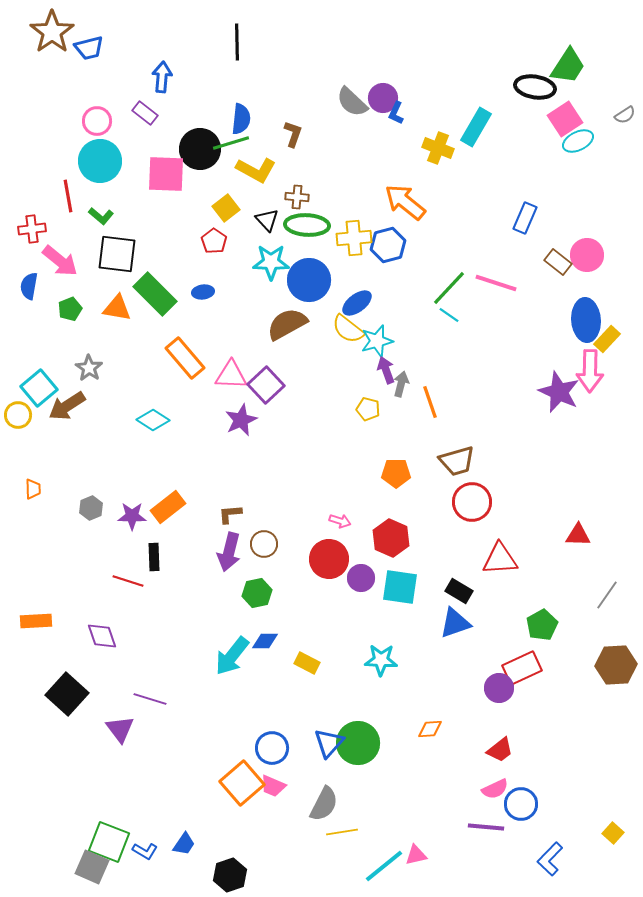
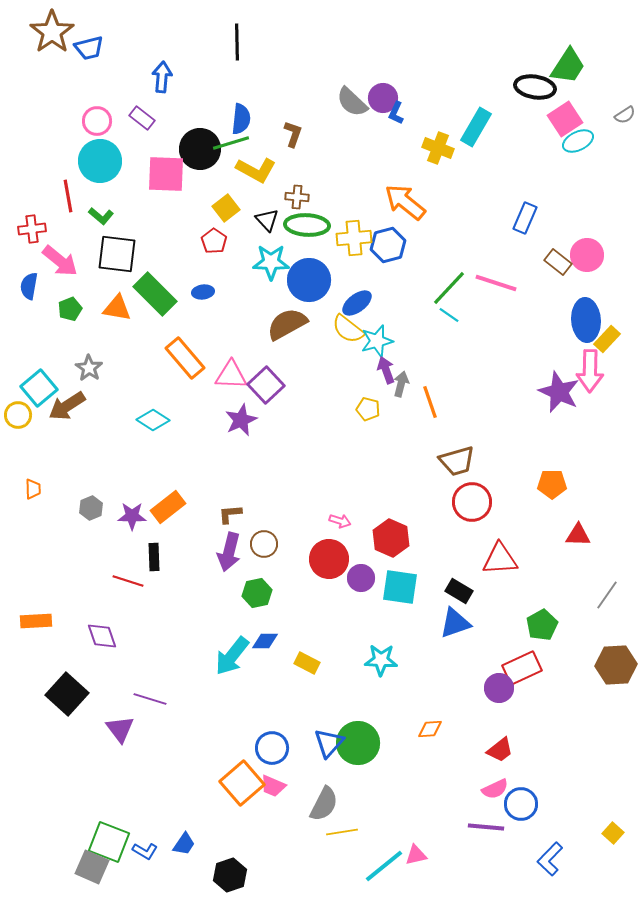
purple rectangle at (145, 113): moved 3 px left, 5 px down
orange pentagon at (396, 473): moved 156 px right, 11 px down
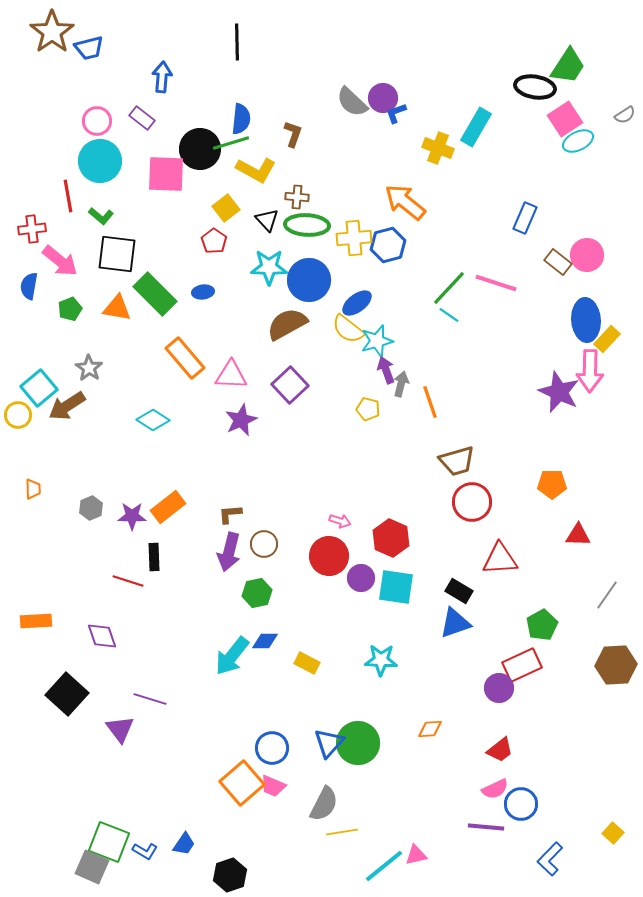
blue L-shape at (396, 113): rotated 45 degrees clockwise
cyan star at (271, 262): moved 2 px left, 5 px down
purple square at (266, 385): moved 24 px right
red circle at (329, 559): moved 3 px up
cyan square at (400, 587): moved 4 px left
red rectangle at (522, 668): moved 3 px up
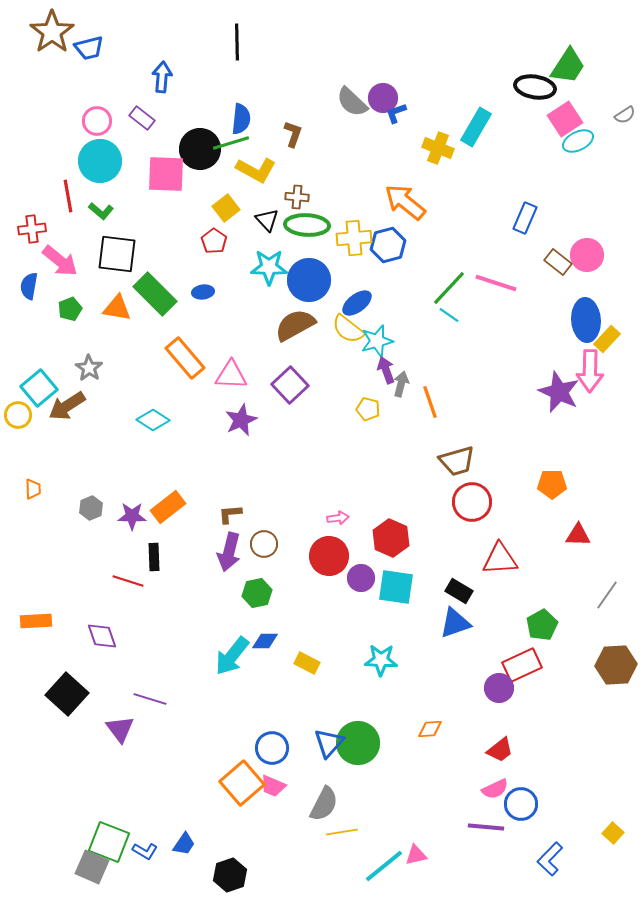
green L-shape at (101, 216): moved 5 px up
brown semicircle at (287, 324): moved 8 px right, 1 px down
pink arrow at (340, 521): moved 2 px left, 3 px up; rotated 25 degrees counterclockwise
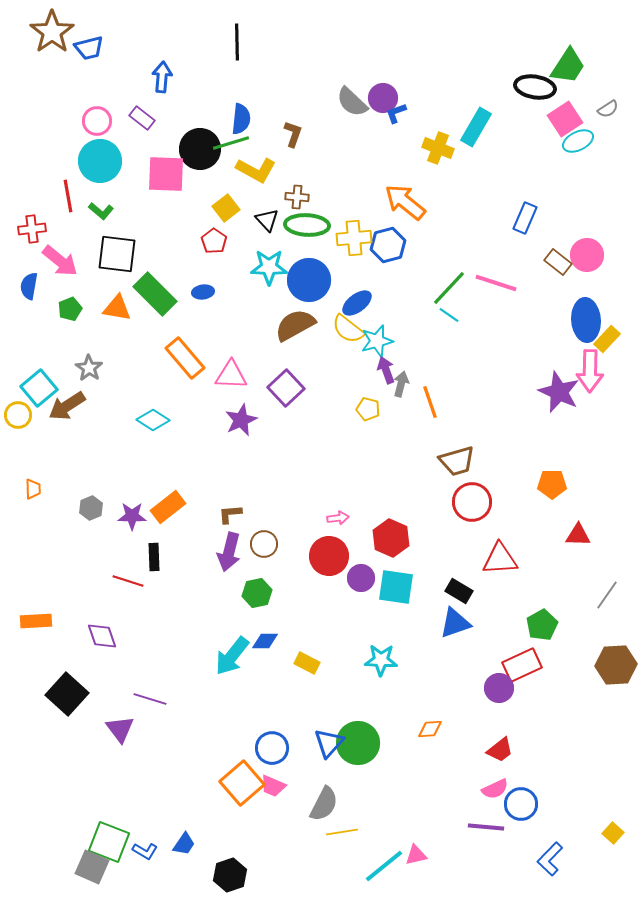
gray semicircle at (625, 115): moved 17 px left, 6 px up
purple square at (290, 385): moved 4 px left, 3 px down
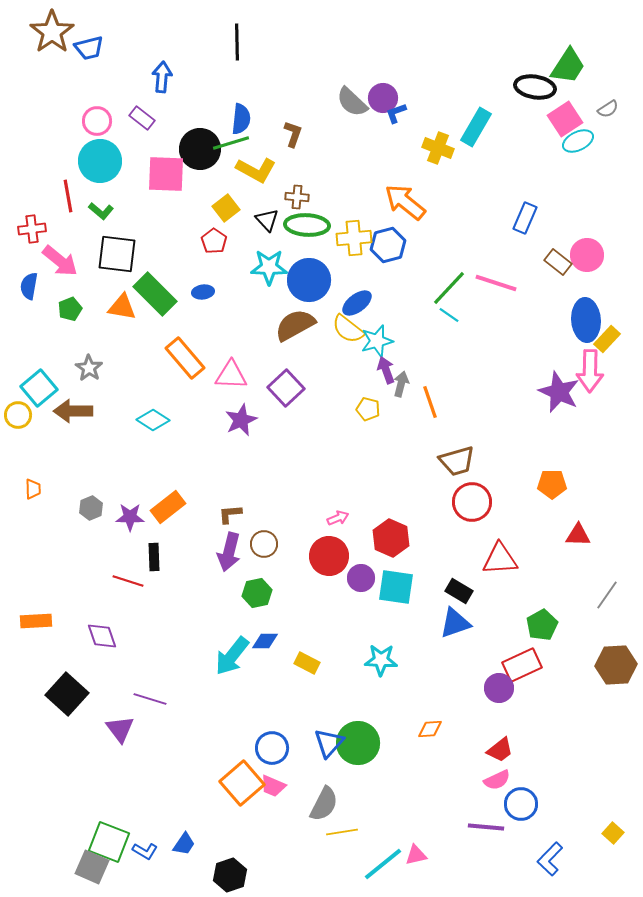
orange triangle at (117, 308): moved 5 px right, 1 px up
brown arrow at (67, 406): moved 6 px right, 5 px down; rotated 33 degrees clockwise
purple star at (132, 516): moved 2 px left, 1 px down
pink arrow at (338, 518): rotated 15 degrees counterclockwise
pink semicircle at (495, 789): moved 2 px right, 9 px up
cyan line at (384, 866): moved 1 px left, 2 px up
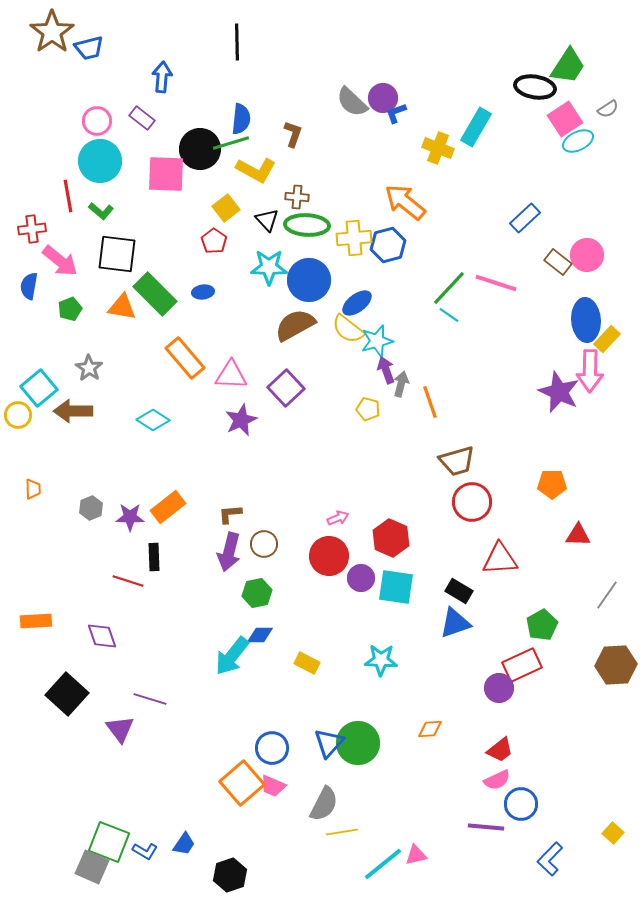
blue rectangle at (525, 218): rotated 24 degrees clockwise
blue diamond at (265, 641): moved 5 px left, 6 px up
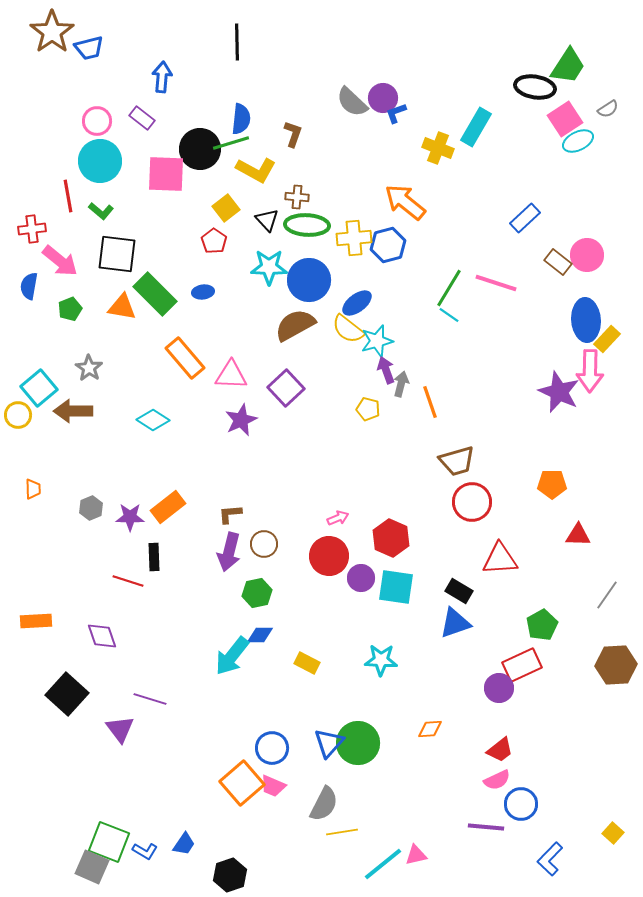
green line at (449, 288): rotated 12 degrees counterclockwise
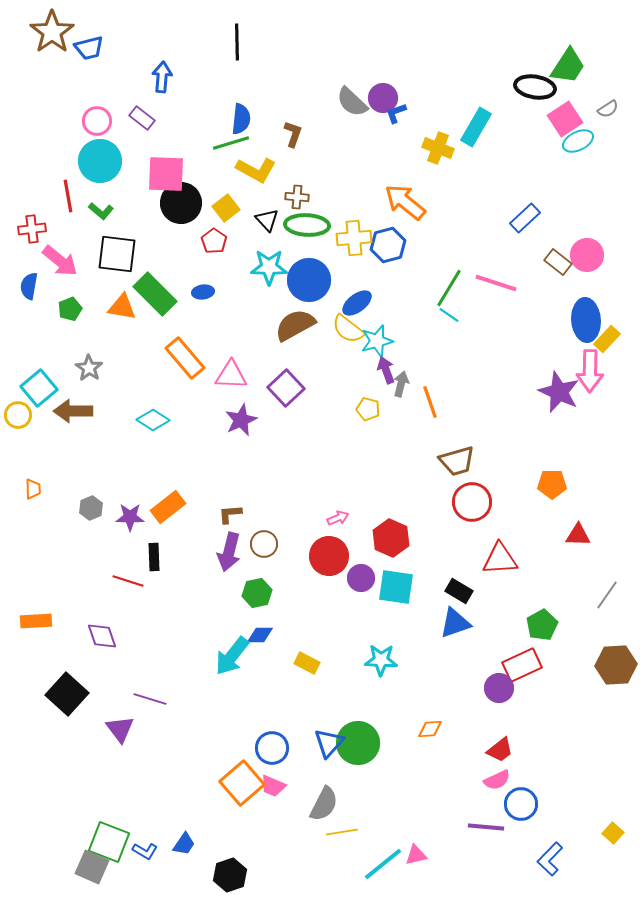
black circle at (200, 149): moved 19 px left, 54 px down
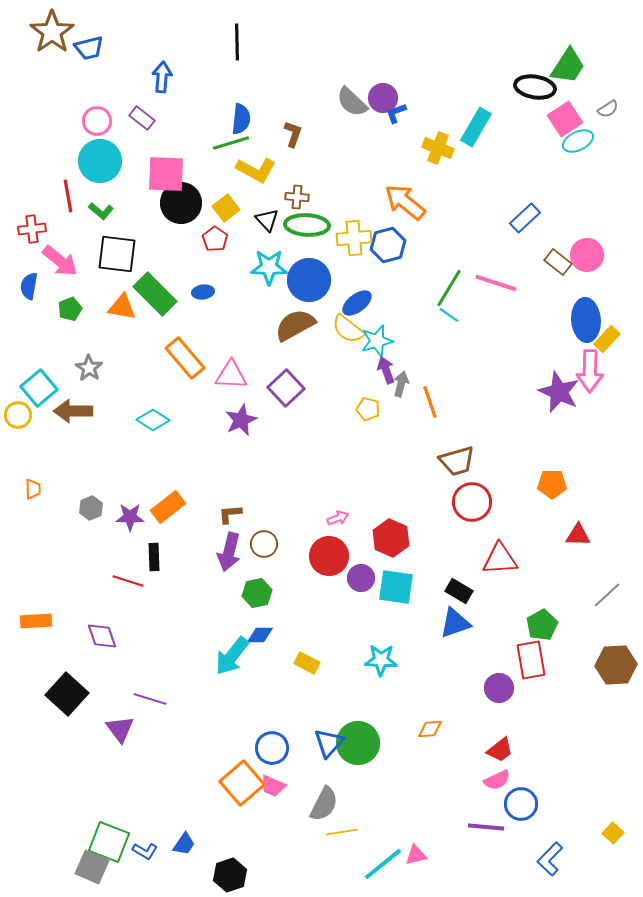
red pentagon at (214, 241): moved 1 px right, 2 px up
gray line at (607, 595): rotated 12 degrees clockwise
red rectangle at (522, 665): moved 9 px right, 5 px up; rotated 75 degrees counterclockwise
